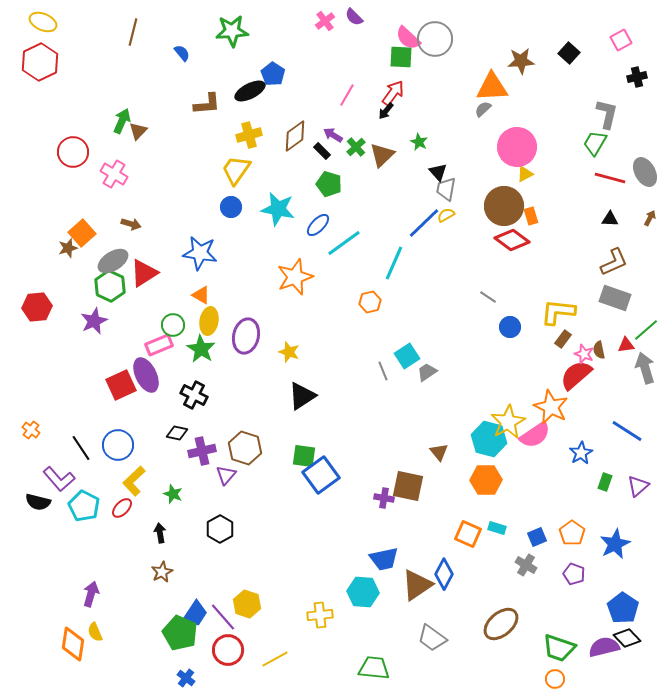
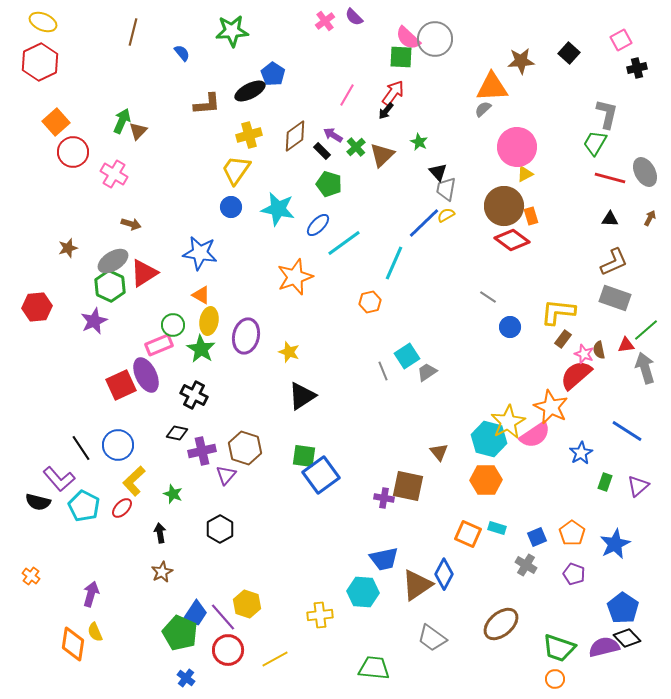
black cross at (637, 77): moved 9 px up
orange square at (82, 233): moved 26 px left, 111 px up
orange cross at (31, 430): moved 146 px down
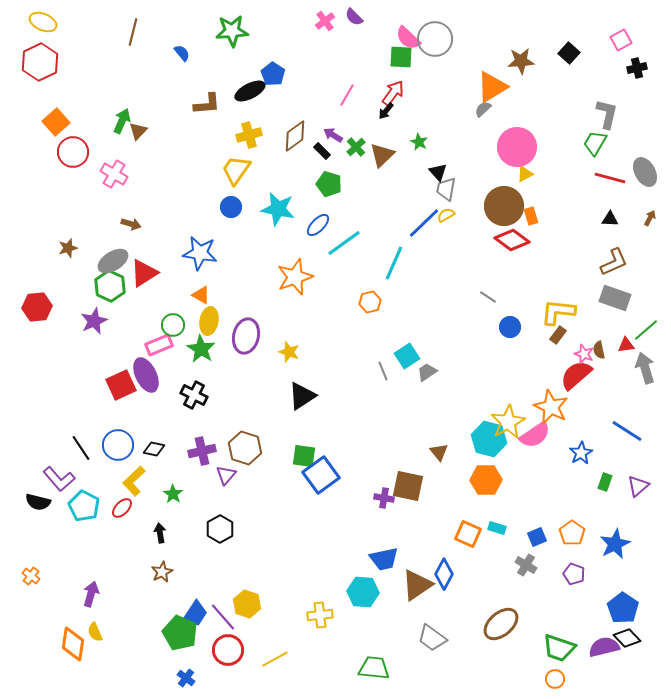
orange triangle at (492, 87): rotated 28 degrees counterclockwise
brown rectangle at (563, 339): moved 5 px left, 4 px up
black diamond at (177, 433): moved 23 px left, 16 px down
green star at (173, 494): rotated 12 degrees clockwise
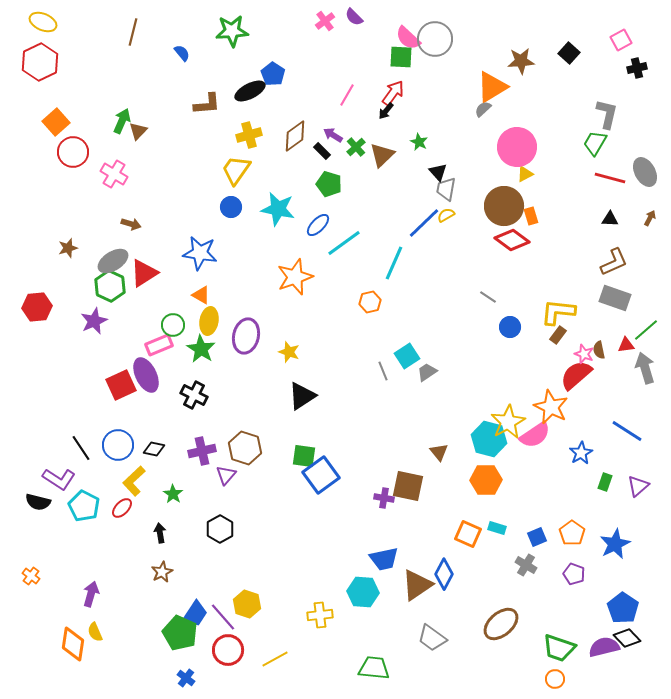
purple L-shape at (59, 479): rotated 16 degrees counterclockwise
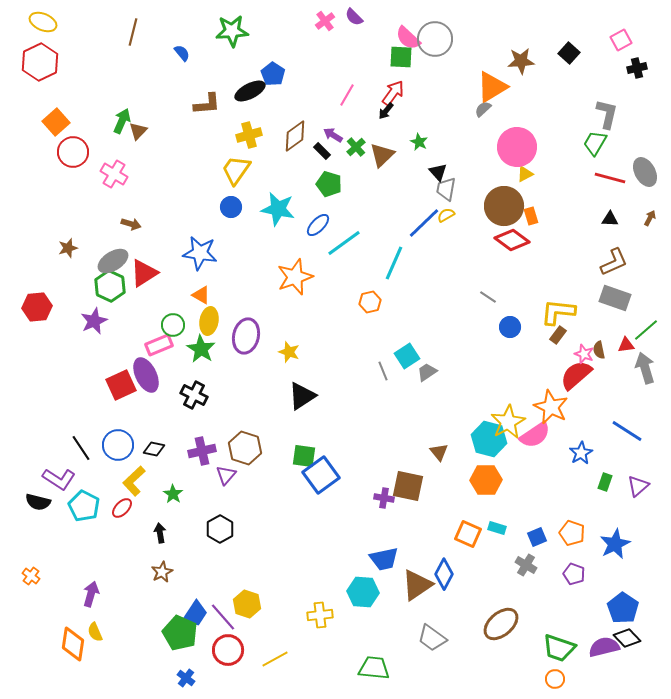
orange pentagon at (572, 533): rotated 15 degrees counterclockwise
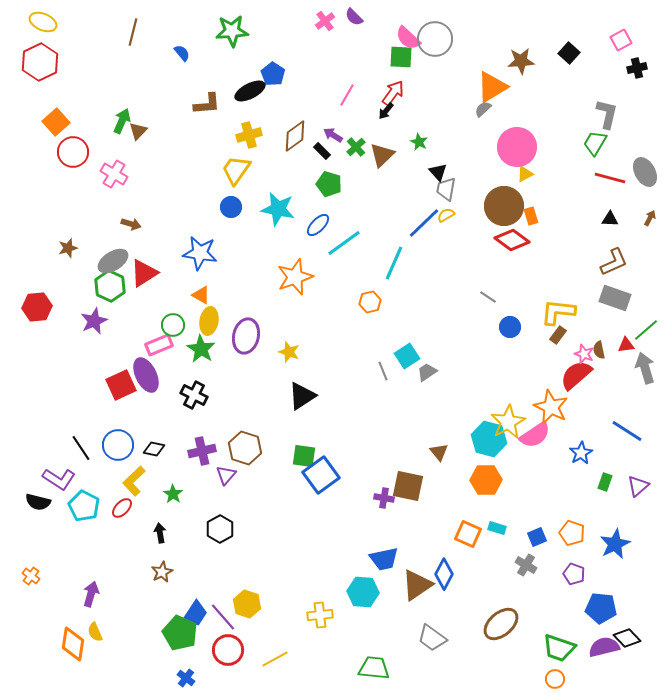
blue pentagon at (623, 608): moved 22 px left; rotated 28 degrees counterclockwise
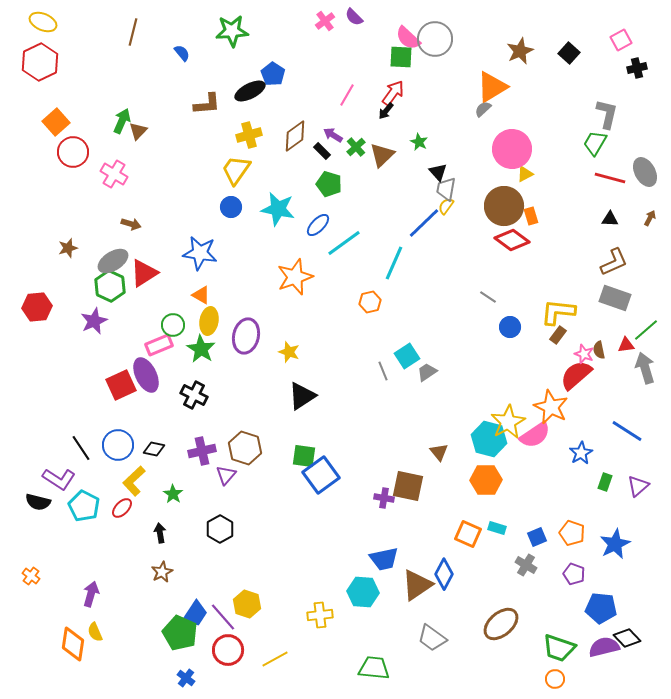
brown star at (521, 61): moved 1 px left, 10 px up; rotated 20 degrees counterclockwise
pink circle at (517, 147): moved 5 px left, 2 px down
yellow semicircle at (446, 215): moved 9 px up; rotated 24 degrees counterclockwise
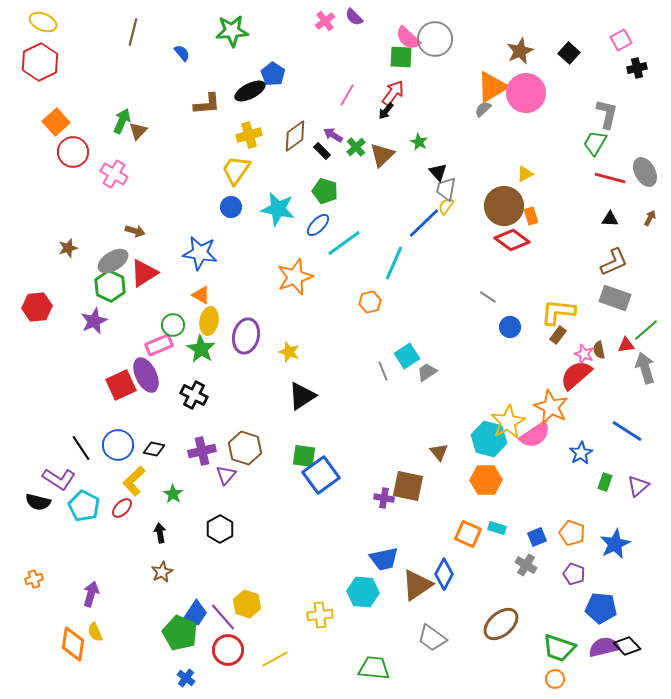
pink circle at (512, 149): moved 14 px right, 56 px up
green pentagon at (329, 184): moved 4 px left, 7 px down
brown arrow at (131, 224): moved 4 px right, 7 px down
orange cross at (31, 576): moved 3 px right, 3 px down; rotated 36 degrees clockwise
black diamond at (627, 638): moved 8 px down
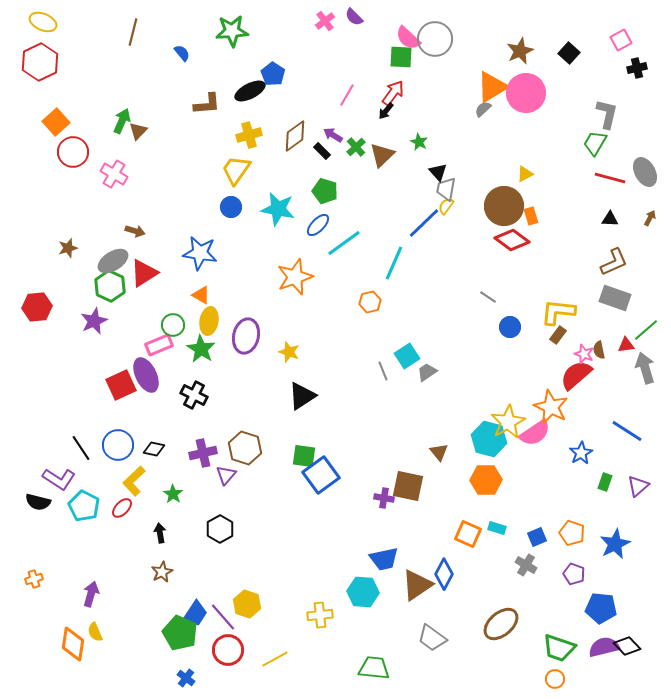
pink semicircle at (535, 435): moved 2 px up
purple cross at (202, 451): moved 1 px right, 2 px down
